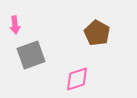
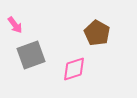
pink arrow: rotated 30 degrees counterclockwise
pink diamond: moved 3 px left, 10 px up
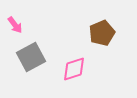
brown pentagon: moved 5 px right; rotated 20 degrees clockwise
gray square: moved 2 px down; rotated 8 degrees counterclockwise
